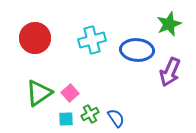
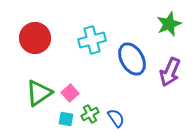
blue ellipse: moved 5 px left, 9 px down; rotated 56 degrees clockwise
cyan square: rotated 14 degrees clockwise
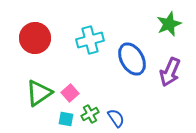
cyan cross: moved 2 px left
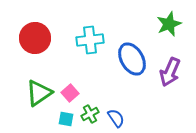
cyan cross: rotated 8 degrees clockwise
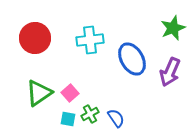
green star: moved 4 px right, 4 px down
cyan square: moved 2 px right
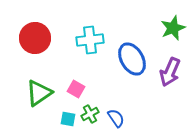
pink square: moved 6 px right, 4 px up; rotated 18 degrees counterclockwise
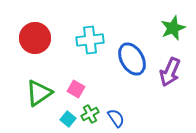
cyan square: rotated 28 degrees clockwise
